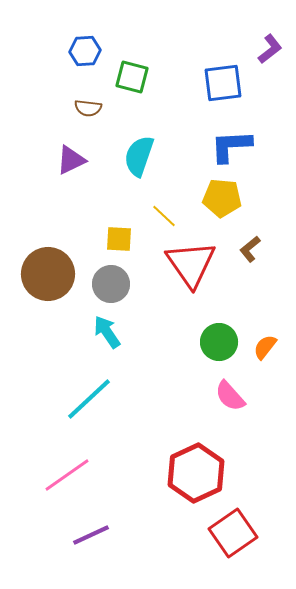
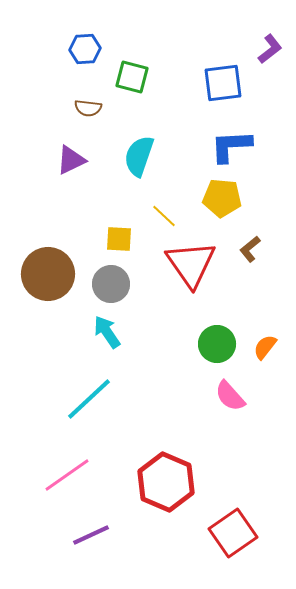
blue hexagon: moved 2 px up
green circle: moved 2 px left, 2 px down
red hexagon: moved 30 px left, 9 px down; rotated 12 degrees counterclockwise
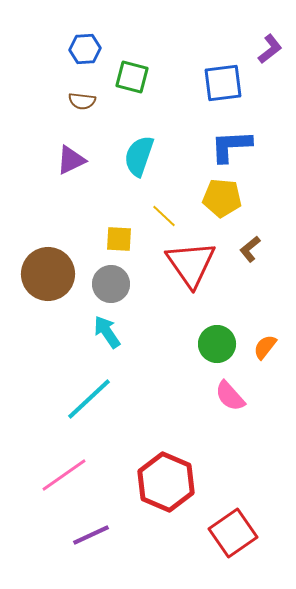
brown semicircle: moved 6 px left, 7 px up
pink line: moved 3 px left
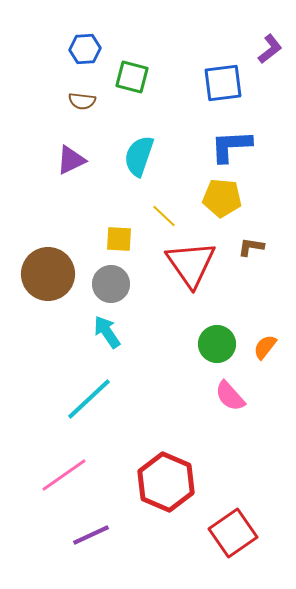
brown L-shape: moved 1 px right, 2 px up; rotated 48 degrees clockwise
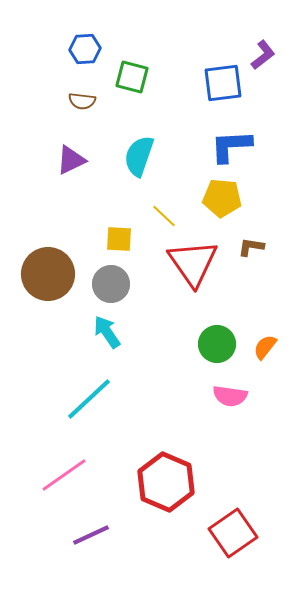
purple L-shape: moved 7 px left, 6 px down
red triangle: moved 2 px right, 1 px up
pink semicircle: rotated 40 degrees counterclockwise
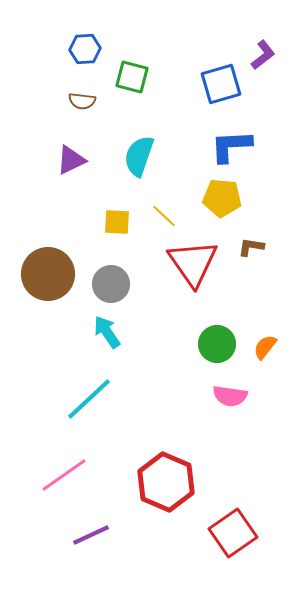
blue square: moved 2 px left, 1 px down; rotated 9 degrees counterclockwise
yellow square: moved 2 px left, 17 px up
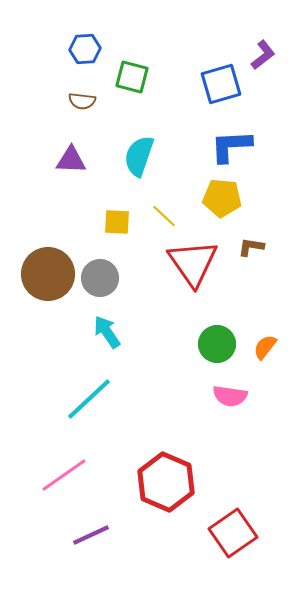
purple triangle: rotated 28 degrees clockwise
gray circle: moved 11 px left, 6 px up
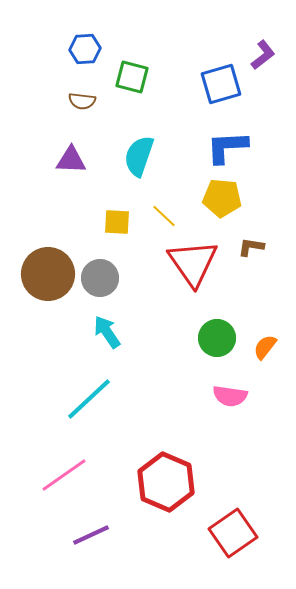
blue L-shape: moved 4 px left, 1 px down
green circle: moved 6 px up
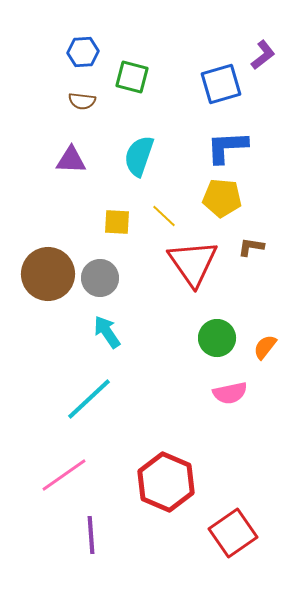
blue hexagon: moved 2 px left, 3 px down
pink semicircle: moved 3 px up; rotated 20 degrees counterclockwise
purple line: rotated 69 degrees counterclockwise
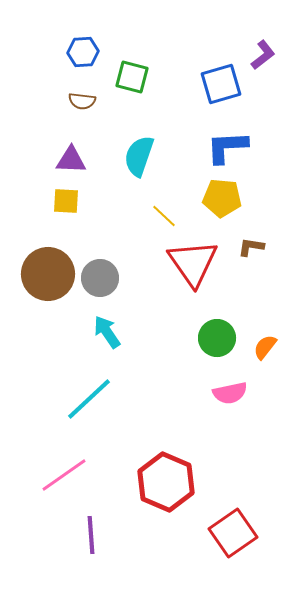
yellow square: moved 51 px left, 21 px up
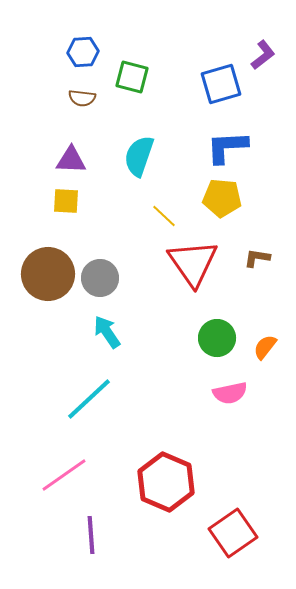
brown semicircle: moved 3 px up
brown L-shape: moved 6 px right, 11 px down
